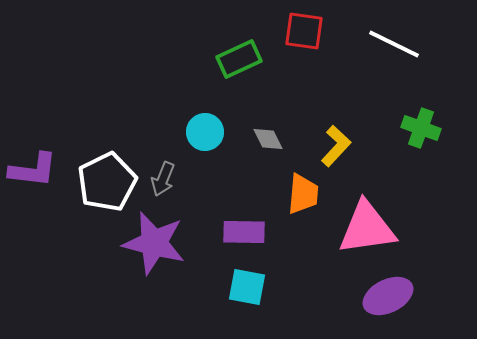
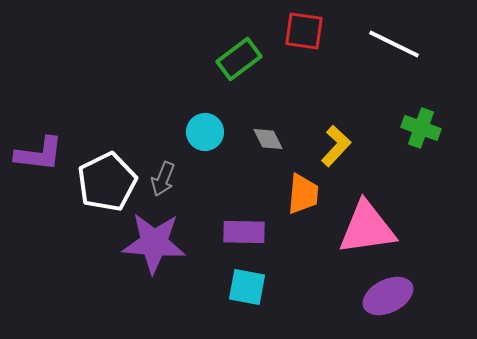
green rectangle: rotated 12 degrees counterclockwise
purple L-shape: moved 6 px right, 16 px up
purple star: rotated 10 degrees counterclockwise
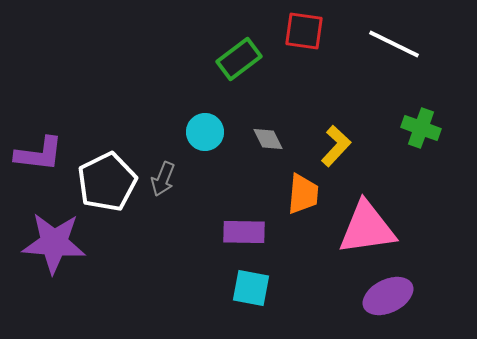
purple star: moved 100 px left
cyan square: moved 4 px right, 1 px down
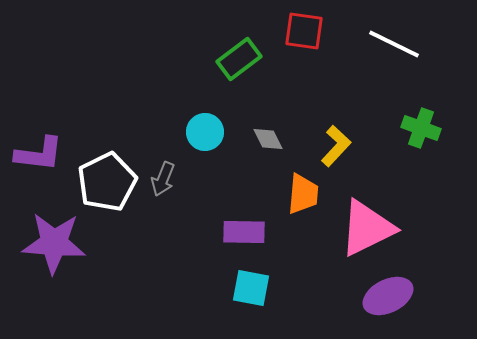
pink triangle: rotated 18 degrees counterclockwise
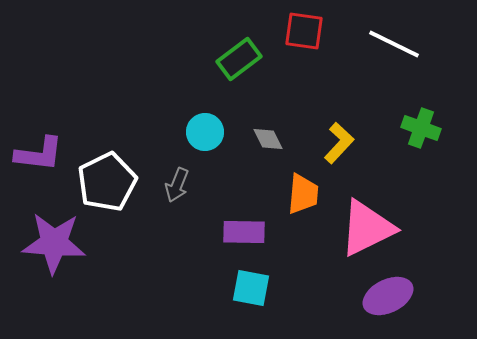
yellow L-shape: moved 3 px right, 3 px up
gray arrow: moved 14 px right, 6 px down
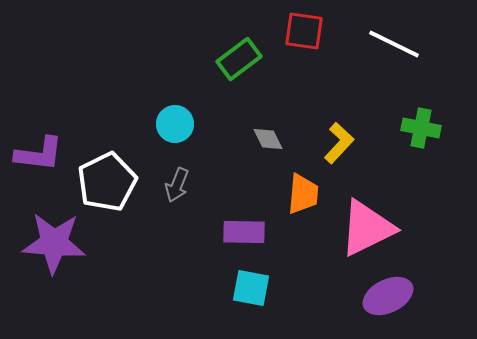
green cross: rotated 9 degrees counterclockwise
cyan circle: moved 30 px left, 8 px up
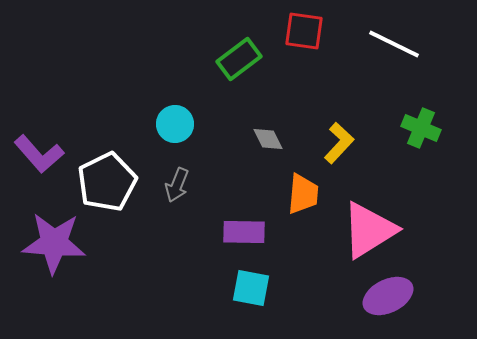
green cross: rotated 12 degrees clockwise
purple L-shape: rotated 42 degrees clockwise
pink triangle: moved 2 px right, 2 px down; rotated 6 degrees counterclockwise
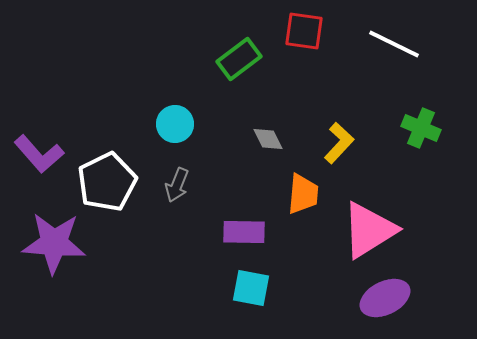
purple ellipse: moved 3 px left, 2 px down
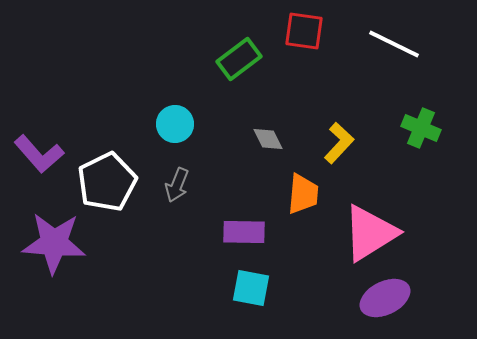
pink triangle: moved 1 px right, 3 px down
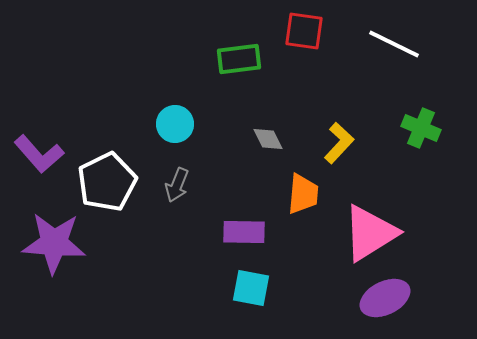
green rectangle: rotated 30 degrees clockwise
